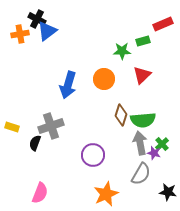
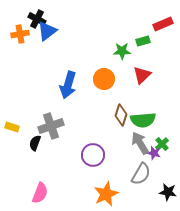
gray arrow: rotated 20 degrees counterclockwise
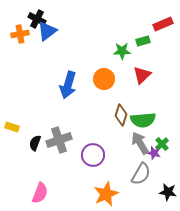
gray cross: moved 8 px right, 14 px down
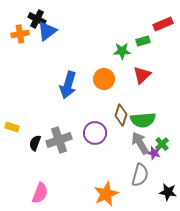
purple circle: moved 2 px right, 22 px up
gray semicircle: moved 1 px left, 1 px down; rotated 15 degrees counterclockwise
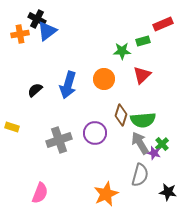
black semicircle: moved 53 px up; rotated 28 degrees clockwise
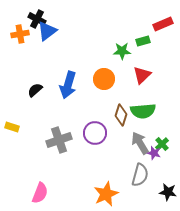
green semicircle: moved 9 px up
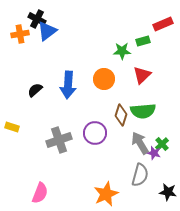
blue arrow: rotated 12 degrees counterclockwise
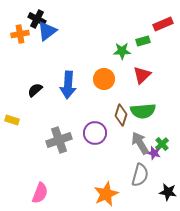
yellow rectangle: moved 7 px up
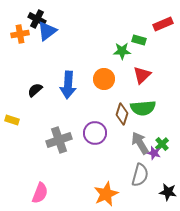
green rectangle: moved 4 px left, 1 px up; rotated 32 degrees clockwise
green semicircle: moved 3 px up
brown diamond: moved 1 px right, 1 px up
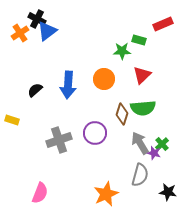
orange cross: moved 1 px up; rotated 24 degrees counterclockwise
